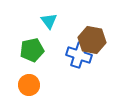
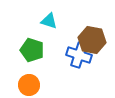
cyan triangle: rotated 36 degrees counterclockwise
green pentagon: rotated 30 degrees clockwise
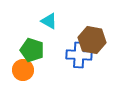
cyan triangle: rotated 12 degrees clockwise
blue cross: rotated 15 degrees counterclockwise
orange circle: moved 6 px left, 15 px up
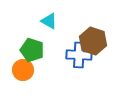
brown hexagon: moved 1 px right, 1 px down; rotated 8 degrees clockwise
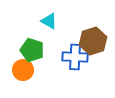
brown hexagon: rotated 24 degrees clockwise
blue cross: moved 4 px left, 2 px down
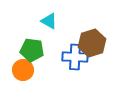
brown hexagon: moved 1 px left, 2 px down
green pentagon: rotated 10 degrees counterclockwise
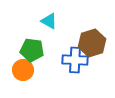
blue cross: moved 3 px down
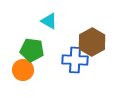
brown hexagon: moved 1 px up; rotated 12 degrees counterclockwise
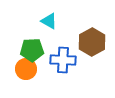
green pentagon: rotated 10 degrees counterclockwise
blue cross: moved 12 px left
orange circle: moved 3 px right, 1 px up
